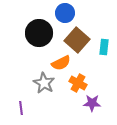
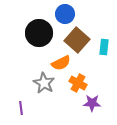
blue circle: moved 1 px down
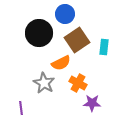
brown square: rotated 15 degrees clockwise
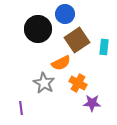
black circle: moved 1 px left, 4 px up
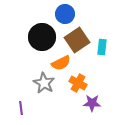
black circle: moved 4 px right, 8 px down
cyan rectangle: moved 2 px left
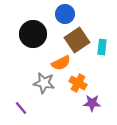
black circle: moved 9 px left, 3 px up
gray star: rotated 20 degrees counterclockwise
purple line: rotated 32 degrees counterclockwise
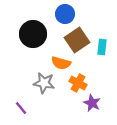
orange semicircle: rotated 42 degrees clockwise
purple star: rotated 24 degrees clockwise
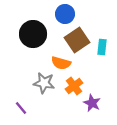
orange cross: moved 4 px left, 3 px down; rotated 24 degrees clockwise
